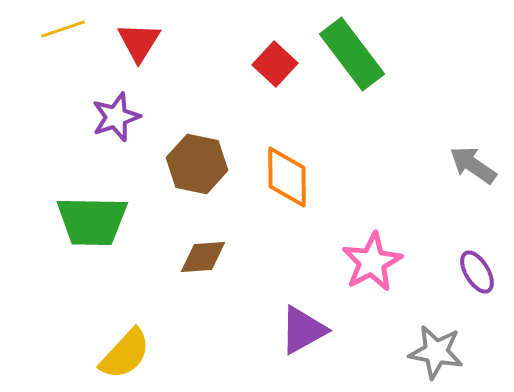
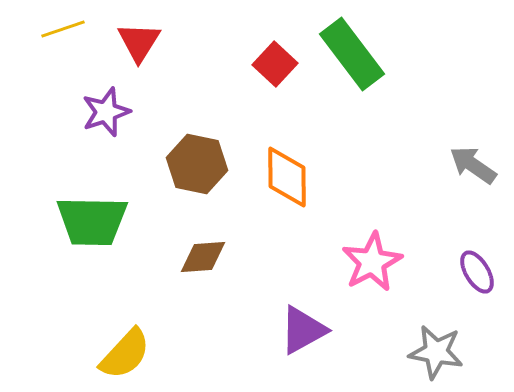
purple star: moved 10 px left, 5 px up
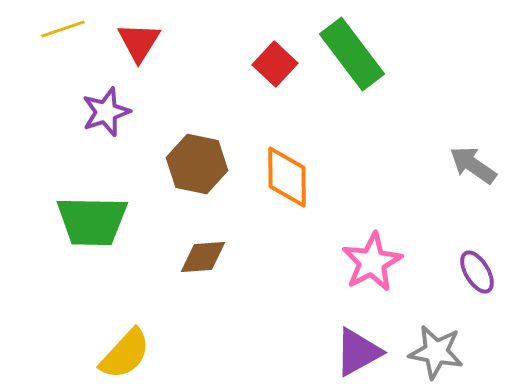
purple triangle: moved 55 px right, 22 px down
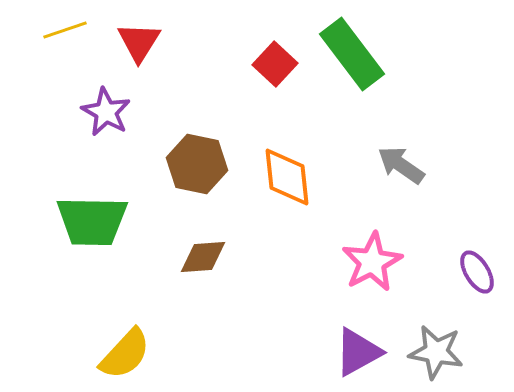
yellow line: moved 2 px right, 1 px down
purple star: rotated 24 degrees counterclockwise
gray arrow: moved 72 px left
orange diamond: rotated 6 degrees counterclockwise
